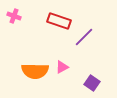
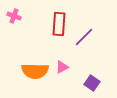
red rectangle: moved 3 px down; rotated 75 degrees clockwise
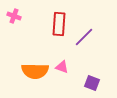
pink triangle: rotated 48 degrees clockwise
purple square: rotated 14 degrees counterclockwise
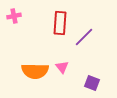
pink cross: rotated 32 degrees counterclockwise
red rectangle: moved 1 px right, 1 px up
pink triangle: rotated 32 degrees clockwise
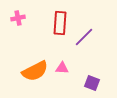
pink cross: moved 4 px right, 2 px down
pink triangle: moved 1 px down; rotated 48 degrees counterclockwise
orange semicircle: rotated 28 degrees counterclockwise
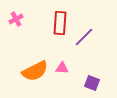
pink cross: moved 2 px left, 1 px down; rotated 16 degrees counterclockwise
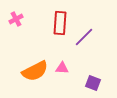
purple square: moved 1 px right
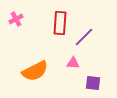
pink triangle: moved 11 px right, 5 px up
purple square: rotated 14 degrees counterclockwise
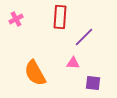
red rectangle: moved 6 px up
orange semicircle: moved 2 px down; rotated 88 degrees clockwise
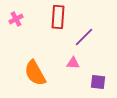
red rectangle: moved 2 px left
purple square: moved 5 px right, 1 px up
